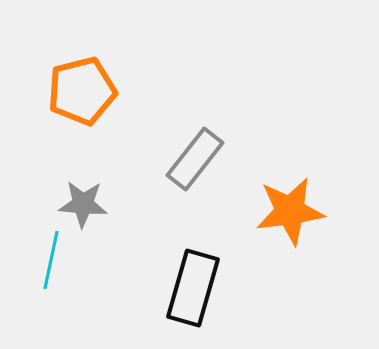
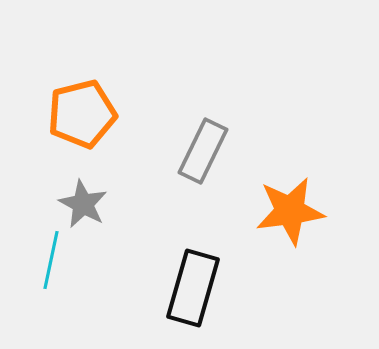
orange pentagon: moved 23 px down
gray rectangle: moved 8 px right, 8 px up; rotated 12 degrees counterclockwise
gray star: rotated 24 degrees clockwise
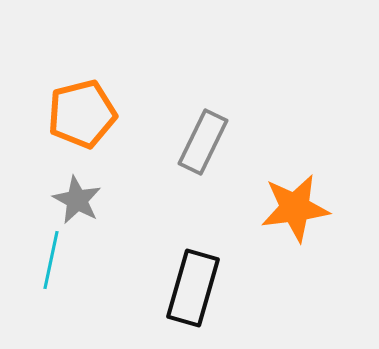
gray rectangle: moved 9 px up
gray star: moved 6 px left, 4 px up
orange star: moved 5 px right, 3 px up
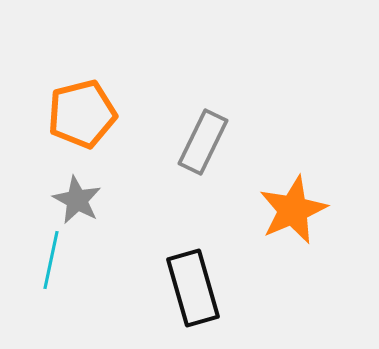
orange star: moved 2 px left, 2 px down; rotated 16 degrees counterclockwise
black rectangle: rotated 32 degrees counterclockwise
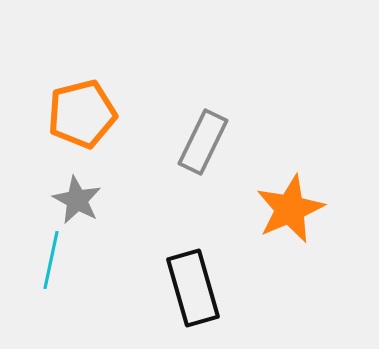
orange star: moved 3 px left, 1 px up
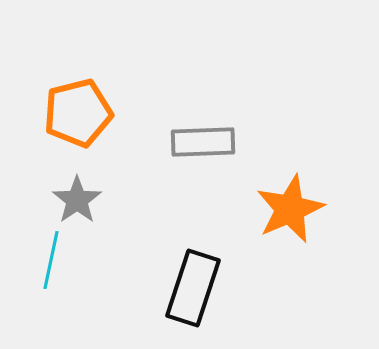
orange pentagon: moved 4 px left, 1 px up
gray rectangle: rotated 62 degrees clockwise
gray star: rotated 9 degrees clockwise
black rectangle: rotated 34 degrees clockwise
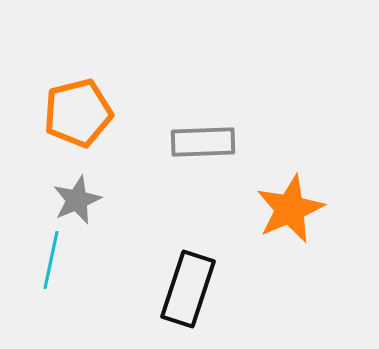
gray star: rotated 12 degrees clockwise
black rectangle: moved 5 px left, 1 px down
